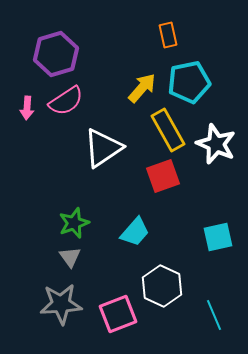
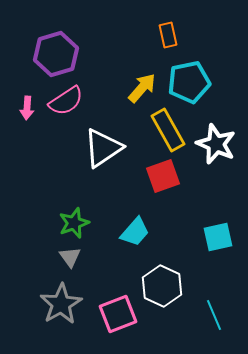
gray star: rotated 27 degrees counterclockwise
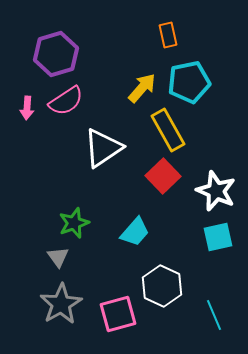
white star: moved 47 px down
red square: rotated 24 degrees counterclockwise
gray triangle: moved 12 px left
pink square: rotated 6 degrees clockwise
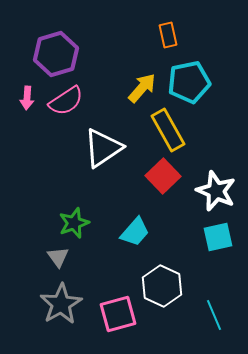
pink arrow: moved 10 px up
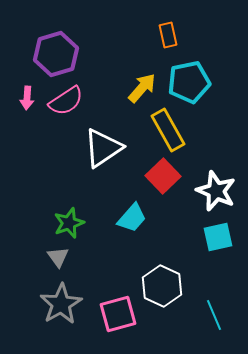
green star: moved 5 px left
cyan trapezoid: moved 3 px left, 14 px up
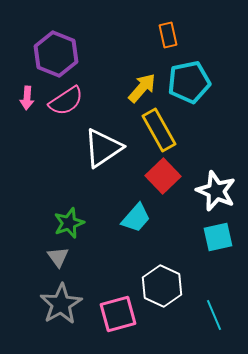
purple hexagon: rotated 21 degrees counterclockwise
yellow rectangle: moved 9 px left
cyan trapezoid: moved 4 px right
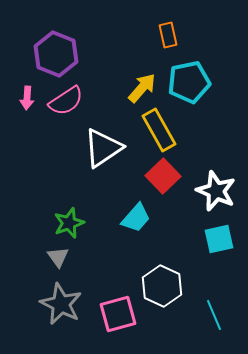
cyan square: moved 1 px right, 2 px down
gray star: rotated 15 degrees counterclockwise
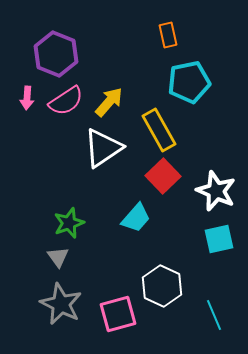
yellow arrow: moved 33 px left, 14 px down
